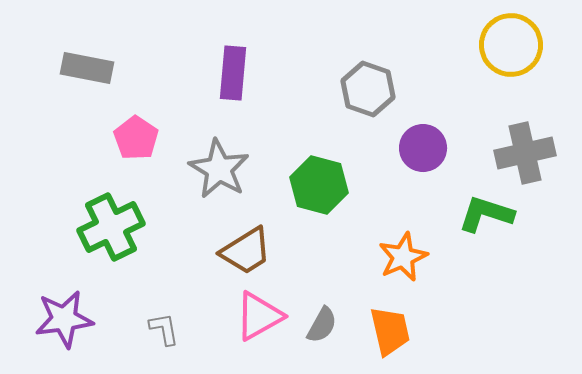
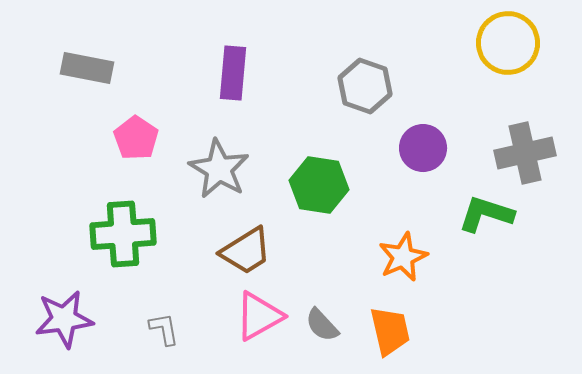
yellow circle: moved 3 px left, 2 px up
gray hexagon: moved 3 px left, 3 px up
green hexagon: rotated 6 degrees counterclockwise
green cross: moved 12 px right, 7 px down; rotated 22 degrees clockwise
gray semicircle: rotated 108 degrees clockwise
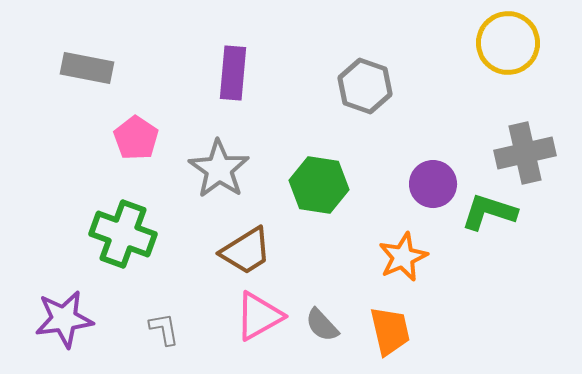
purple circle: moved 10 px right, 36 px down
gray star: rotated 4 degrees clockwise
green L-shape: moved 3 px right, 2 px up
green cross: rotated 24 degrees clockwise
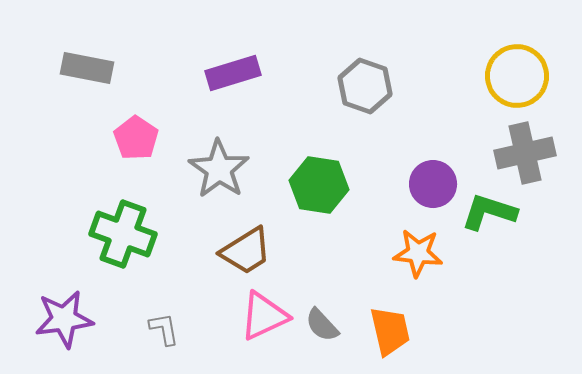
yellow circle: moved 9 px right, 33 px down
purple rectangle: rotated 68 degrees clockwise
orange star: moved 15 px right, 4 px up; rotated 30 degrees clockwise
pink triangle: moved 5 px right; rotated 4 degrees clockwise
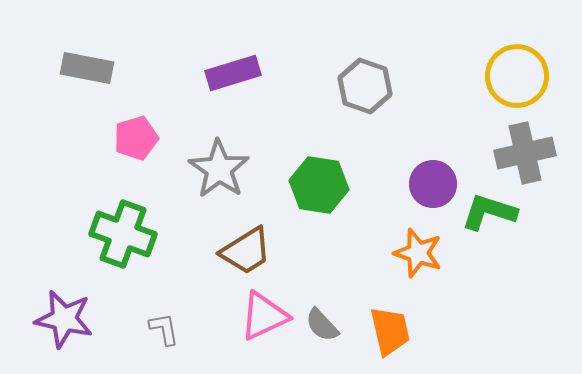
pink pentagon: rotated 21 degrees clockwise
orange star: rotated 12 degrees clockwise
purple star: rotated 20 degrees clockwise
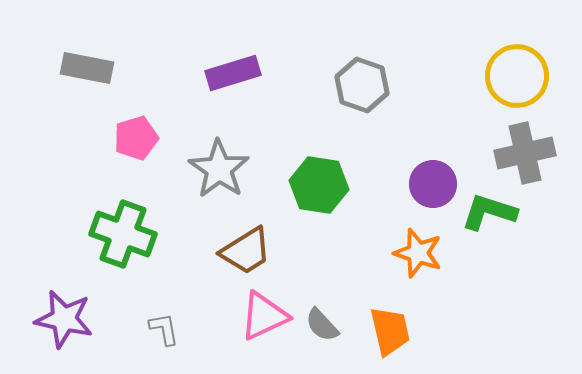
gray hexagon: moved 3 px left, 1 px up
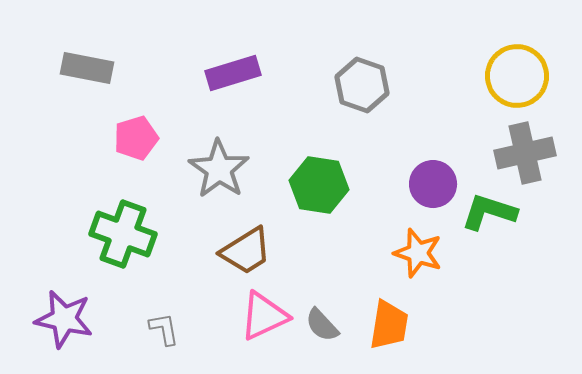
orange trapezoid: moved 1 px left, 6 px up; rotated 22 degrees clockwise
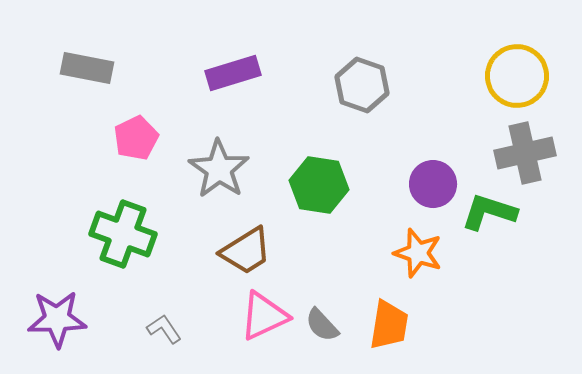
pink pentagon: rotated 9 degrees counterclockwise
purple star: moved 7 px left; rotated 14 degrees counterclockwise
gray L-shape: rotated 24 degrees counterclockwise
